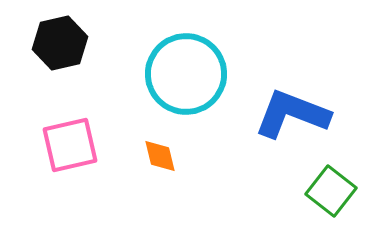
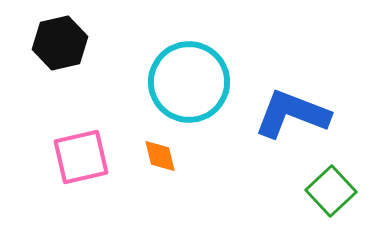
cyan circle: moved 3 px right, 8 px down
pink square: moved 11 px right, 12 px down
green square: rotated 9 degrees clockwise
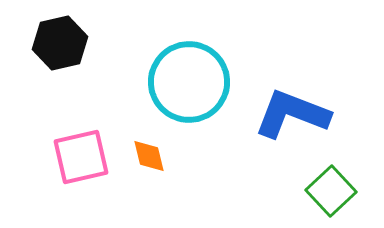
orange diamond: moved 11 px left
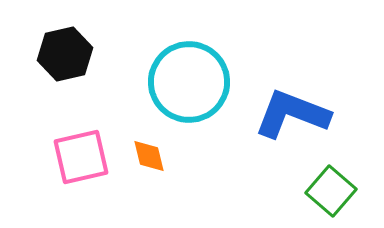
black hexagon: moved 5 px right, 11 px down
green square: rotated 6 degrees counterclockwise
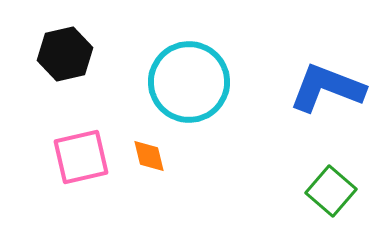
blue L-shape: moved 35 px right, 26 px up
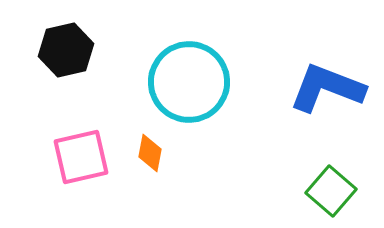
black hexagon: moved 1 px right, 4 px up
orange diamond: moved 1 px right, 3 px up; rotated 24 degrees clockwise
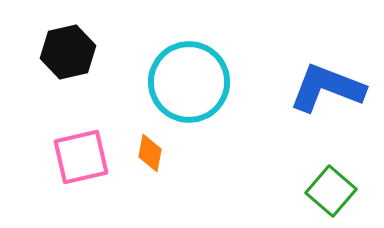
black hexagon: moved 2 px right, 2 px down
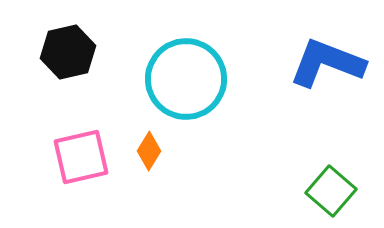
cyan circle: moved 3 px left, 3 px up
blue L-shape: moved 25 px up
orange diamond: moved 1 px left, 2 px up; rotated 21 degrees clockwise
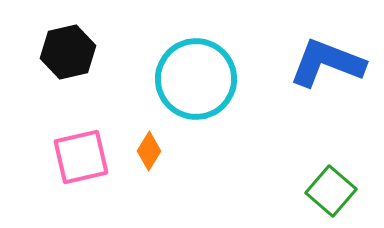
cyan circle: moved 10 px right
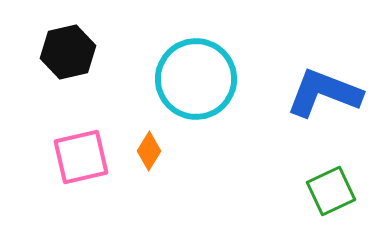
blue L-shape: moved 3 px left, 30 px down
green square: rotated 24 degrees clockwise
